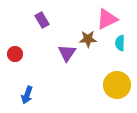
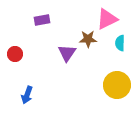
purple rectangle: rotated 70 degrees counterclockwise
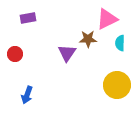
purple rectangle: moved 14 px left, 2 px up
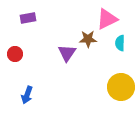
yellow circle: moved 4 px right, 2 px down
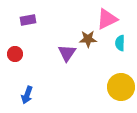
purple rectangle: moved 2 px down
